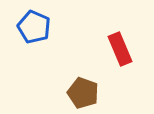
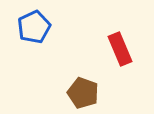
blue pentagon: rotated 24 degrees clockwise
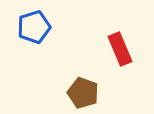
blue pentagon: rotated 8 degrees clockwise
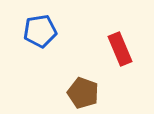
blue pentagon: moved 6 px right, 4 px down; rotated 8 degrees clockwise
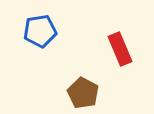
brown pentagon: rotated 8 degrees clockwise
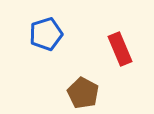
blue pentagon: moved 6 px right, 3 px down; rotated 8 degrees counterclockwise
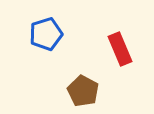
brown pentagon: moved 2 px up
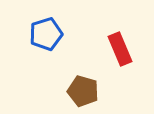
brown pentagon: rotated 12 degrees counterclockwise
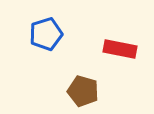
red rectangle: rotated 56 degrees counterclockwise
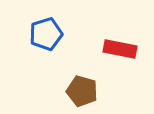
brown pentagon: moved 1 px left
